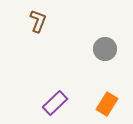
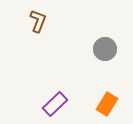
purple rectangle: moved 1 px down
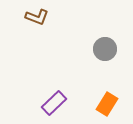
brown L-shape: moved 1 px left, 4 px up; rotated 90 degrees clockwise
purple rectangle: moved 1 px left, 1 px up
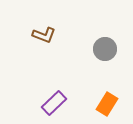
brown L-shape: moved 7 px right, 18 px down
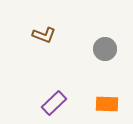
orange rectangle: rotated 60 degrees clockwise
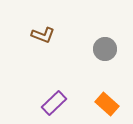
brown L-shape: moved 1 px left
orange rectangle: rotated 40 degrees clockwise
